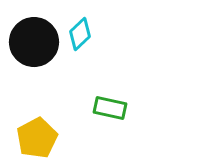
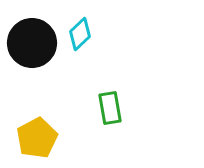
black circle: moved 2 px left, 1 px down
green rectangle: rotated 68 degrees clockwise
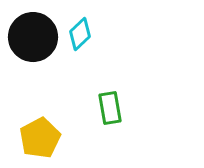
black circle: moved 1 px right, 6 px up
yellow pentagon: moved 3 px right
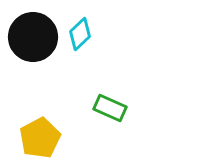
green rectangle: rotated 56 degrees counterclockwise
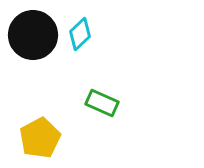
black circle: moved 2 px up
green rectangle: moved 8 px left, 5 px up
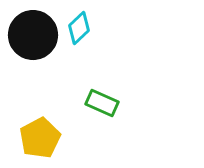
cyan diamond: moved 1 px left, 6 px up
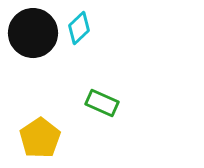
black circle: moved 2 px up
yellow pentagon: rotated 6 degrees counterclockwise
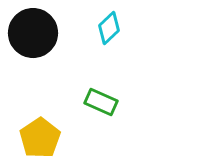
cyan diamond: moved 30 px right
green rectangle: moved 1 px left, 1 px up
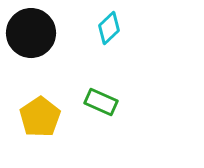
black circle: moved 2 px left
yellow pentagon: moved 21 px up
